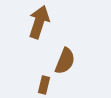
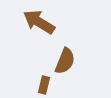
brown arrow: rotated 76 degrees counterclockwise
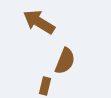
brown rectangle: moved 1 px right, 1 px down
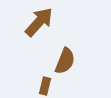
brown arrow: rotated 100 degrees clockwise
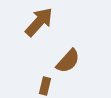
brown semicircle: moved 3 px right; rotated 20 degrees clockwise
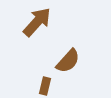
brown arrow: moved 2 px left
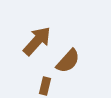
brown arrow: moved 19 px down
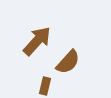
brown semicircle: moved 1 px down
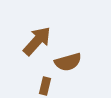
brown semicircle: rotated 32 degrees clockwise
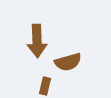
brown arrow: rotated 136 degrees clockwise
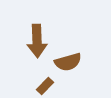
brown rectangle: rotated 30 degrees clockwise
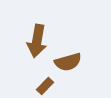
brown arrow: rotated 12 degrees clockwise
